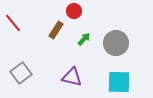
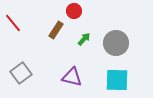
cyan square: moved 2 px left, 2 px up
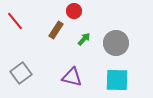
red line: moved 2 px right, 2 px up
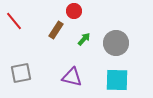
red line: moved 1 px left
gray square: rotated 25 degrees clockwise
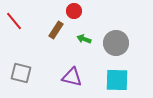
green arrow: rotated 112 degrees counterclockwise
gray square: rotated 25 degrees clockwise
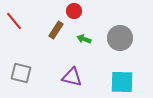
gray circle: moved 4 px right, 5 px up
cyan square: moved 5 px right, 2 px down
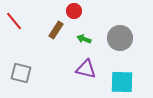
purple triangle: moved 14 px right, 8 px up
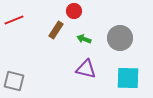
red line: moved 1 px up; rotated 72 degrees counterclockwise
gray square: moved 7 px left, 8 px down
cyan square: moved 6 px right, 4 px up
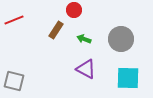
red circle: moved 1 px up
gray circle: moved 1 px right, 1 px down
purple triangle: rotated 15 degrees clockwise
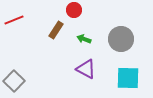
gray square: rotated 30 degrees clockwise
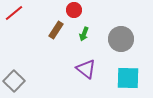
red line: moved 7 px up; rotated 18 degrees counterclockwise
green arrow: moved 5 px up; rotated 88 degrees counterclockwise
purple triangle: rotated 10 degrees clockwise
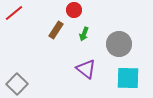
gray circle: moved 2 px left, 5 px down
gray square: moved 3 px right, 3 px down
